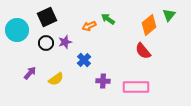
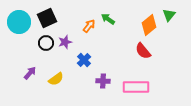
black square: moved 1 px down
orange arrow: rotated 152 degrees clockwise
cyan circle: moved 2 px right, 8 px up
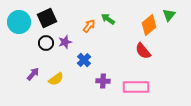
purple arrow: moved 3 px right, 1 px down
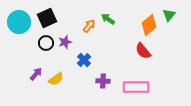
purple arrow: moved 3 px right
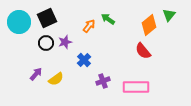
purple cross: rotated 24 degrees counterclockwise
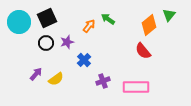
purple star: moved 2 px right
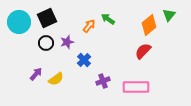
red semicircle: rotated 84 degrees clockwise
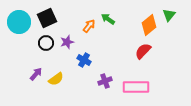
blue cross: rotated 16 degrees counterclockwise
purple cross: moved 2 px right
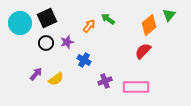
cyan circle: moved 1 px right, 1 px down
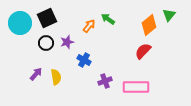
yellow semicircle: moved 2 px up; rotated 63 degrees counterclockwise
